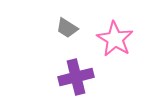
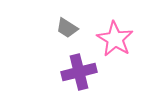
purple cross: moved 3 px right, 5 px up
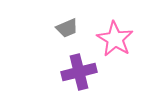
gray trapezoid: rotated 55 degrees counterclockwise
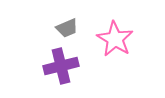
purple cross: moved 18 px left, 6 px up
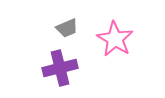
purple cross: moved 1 px left, 2 px down
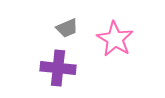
purple cross: moved 2 px left; rotated 20 degrees clockwise
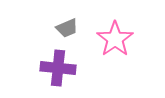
pink star: rotated 6 degrees clockwise
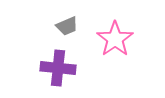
gray trapezoid: moved 2 px up
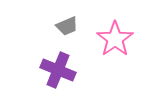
purple cross: moved 2 px down; rotated 16 degrees clockwise
